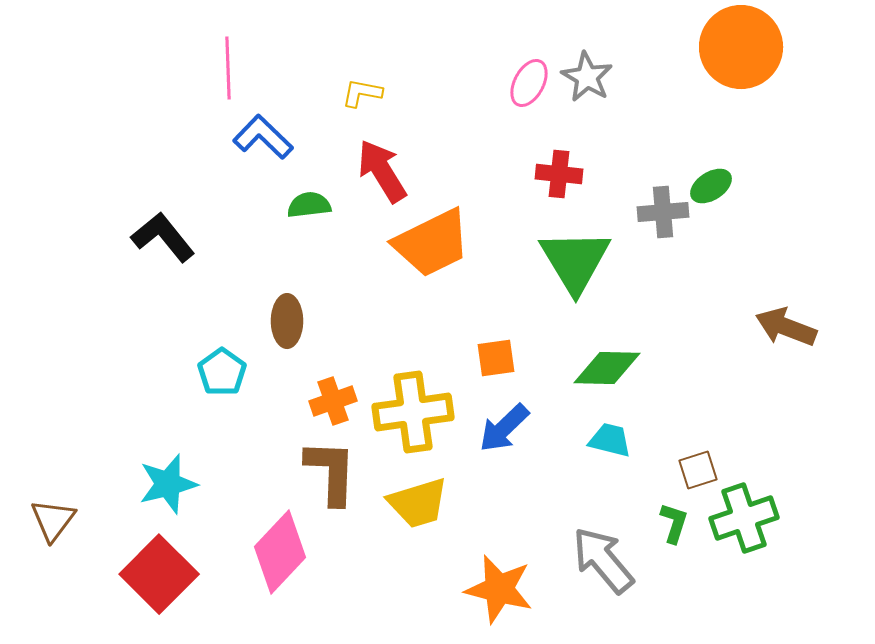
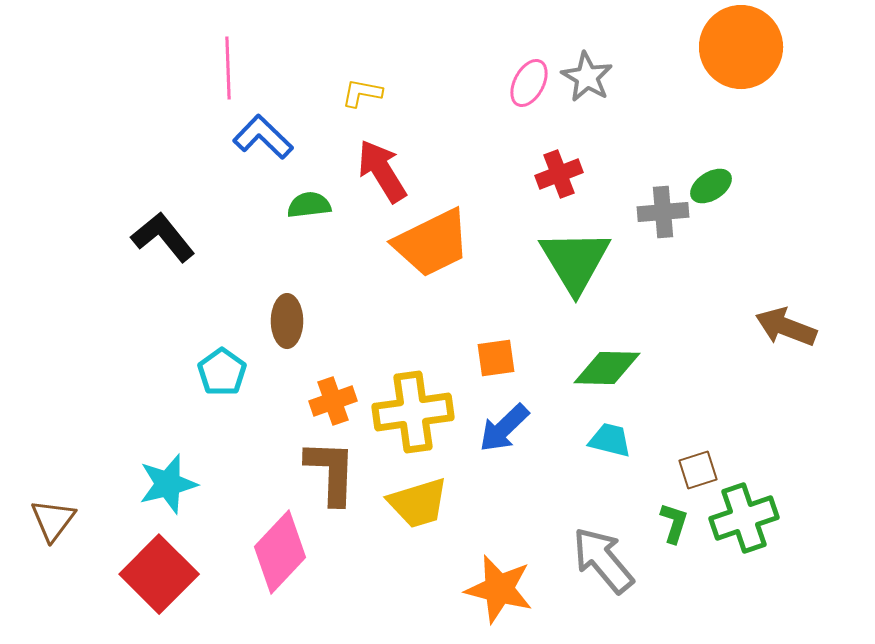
red cross: rotated 27 degrees counterclockwise
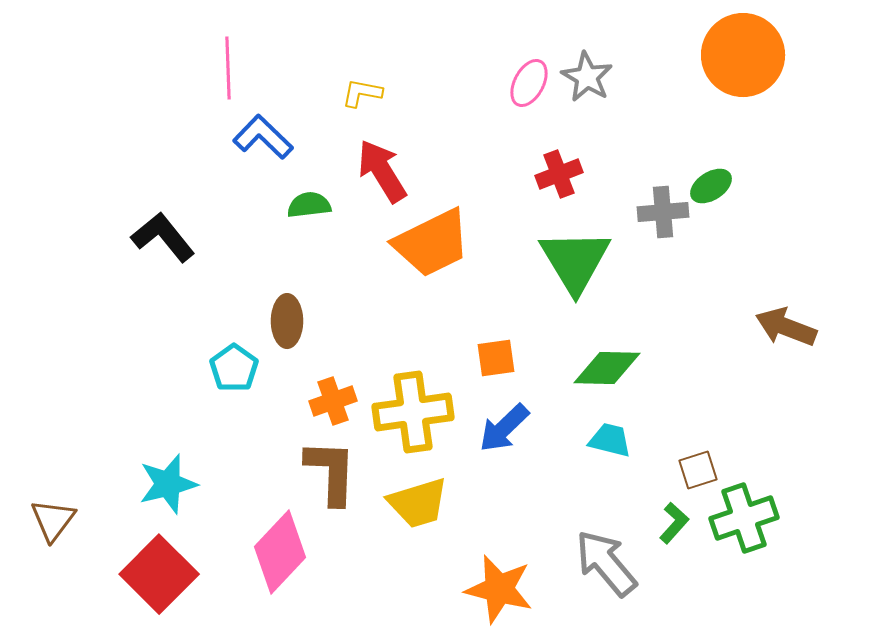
orange circle: moved 2 px right, 8 px down
cyan pentagon: moved 12 px right, 4 px up
green L-shape: rotated 24 degrees clockwise
gray arrow: moved 3 px right, 3 px down
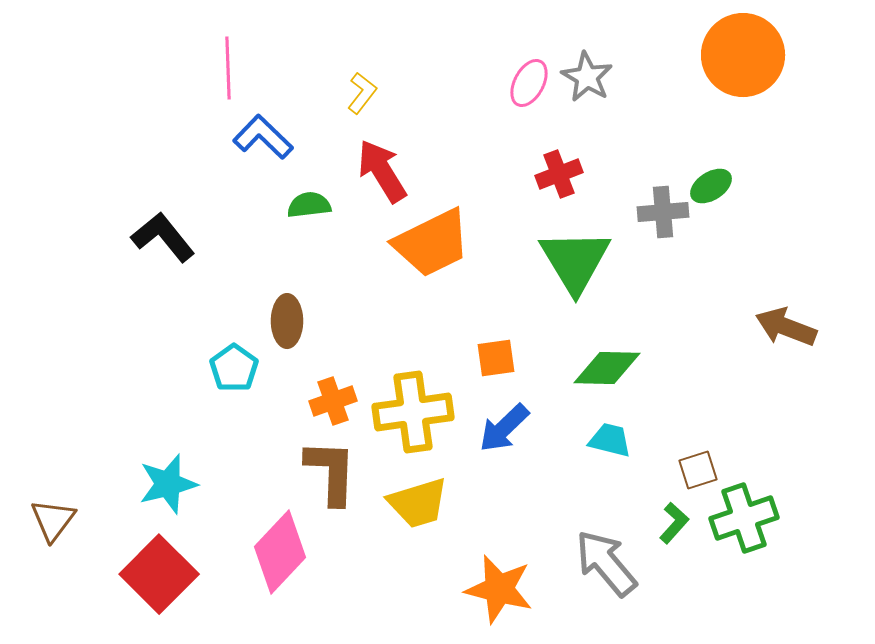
yellow L-shape: rotated 117 degrees clockwise
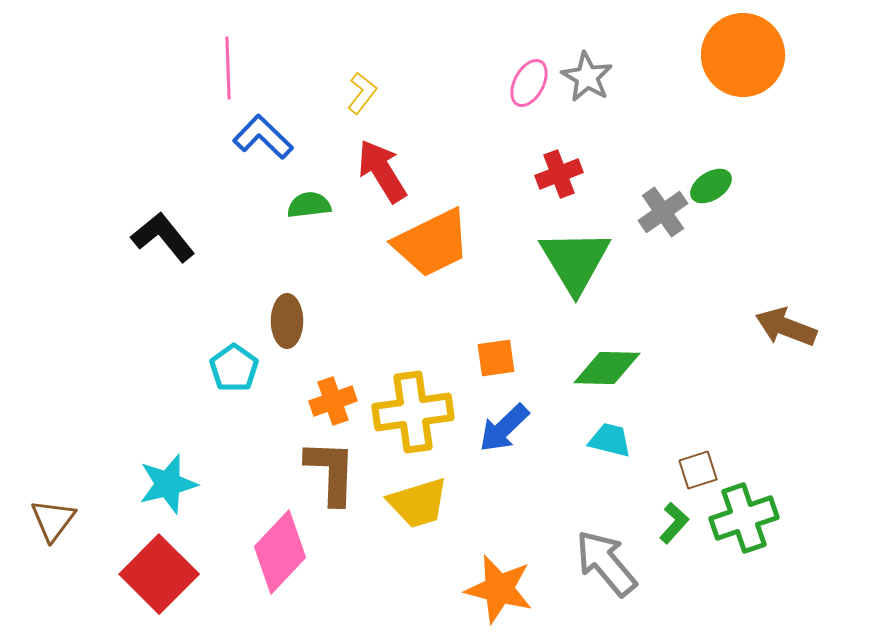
gray cross: rotated 30 degrees counterclockwise
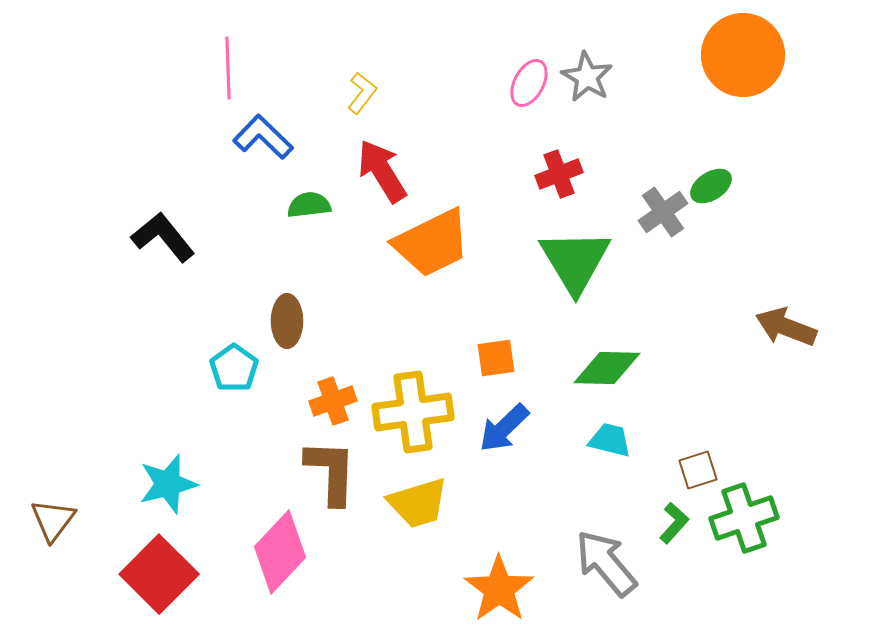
orange star: rotated 22 degrees clockwise
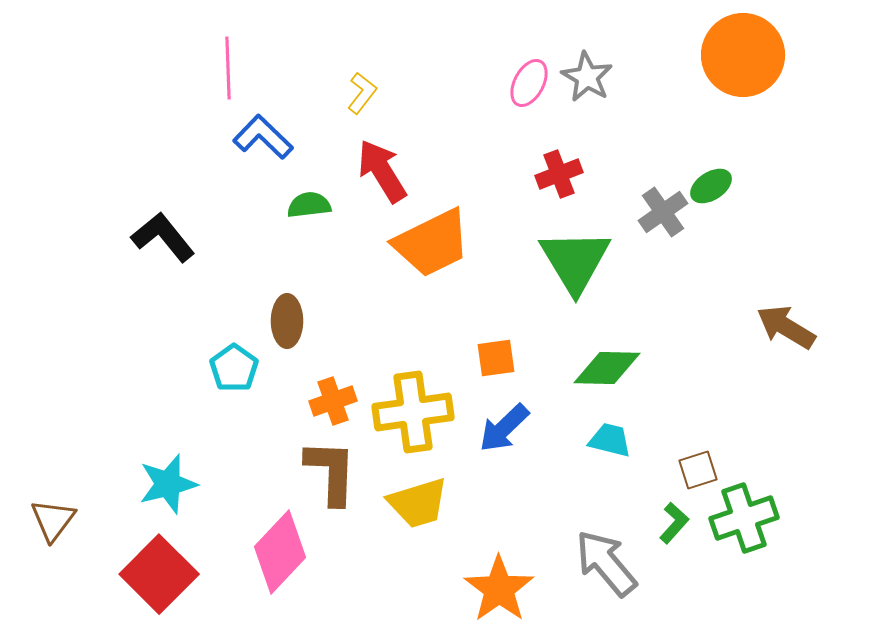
brown arrow: rotated 10 degrees clockwise
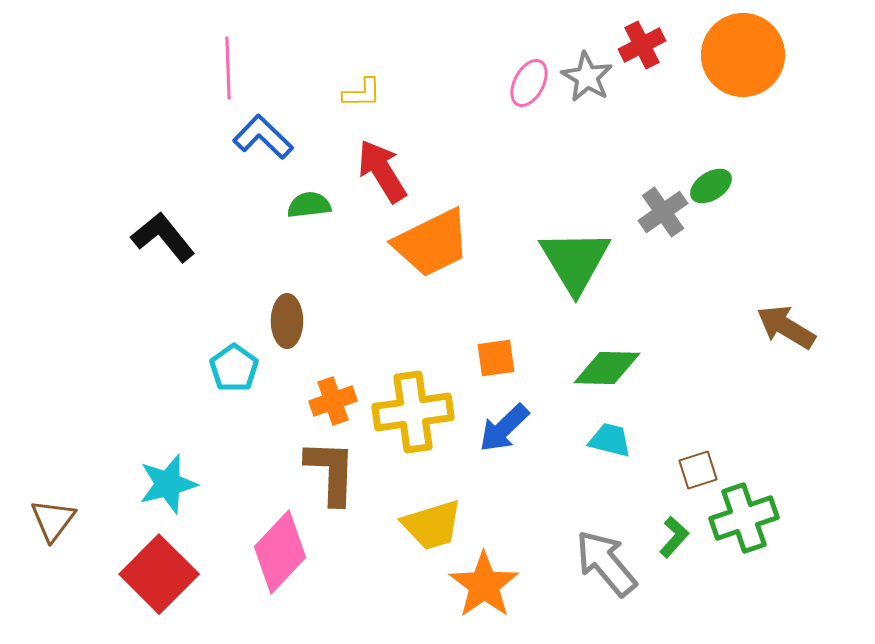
yellow L-shape: rotated 51 degrees clockwise
red cross: moved 83 px right, 129 px up; rotated 6 degrees counterclockwise
yellow trapezoid: moved 14 px right, 22 px down
green L-shape: moved 14 px down
orange star: moved 15 px left, 4 px up
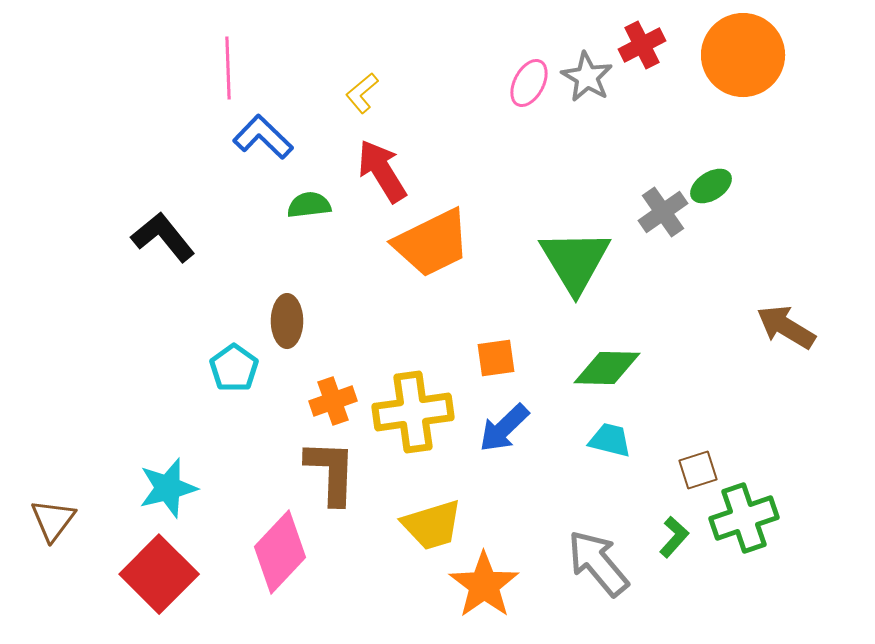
yellow L-shape: rotated 141 degrees clockwise
cyan star: moved 4 px down
gray arrow: moved 8 px left
